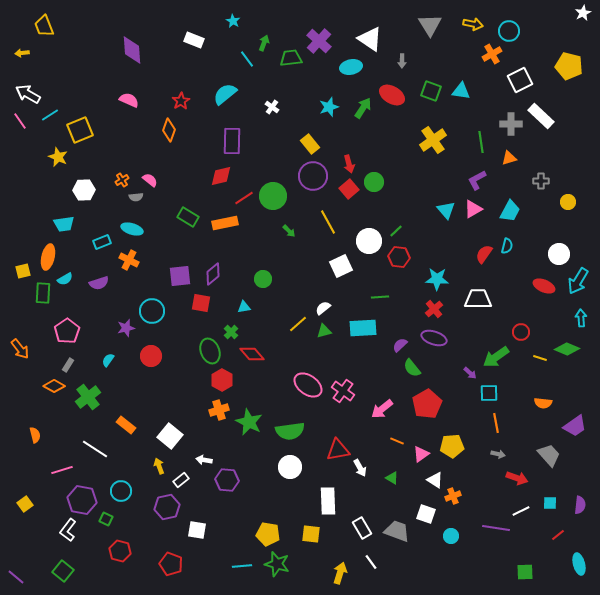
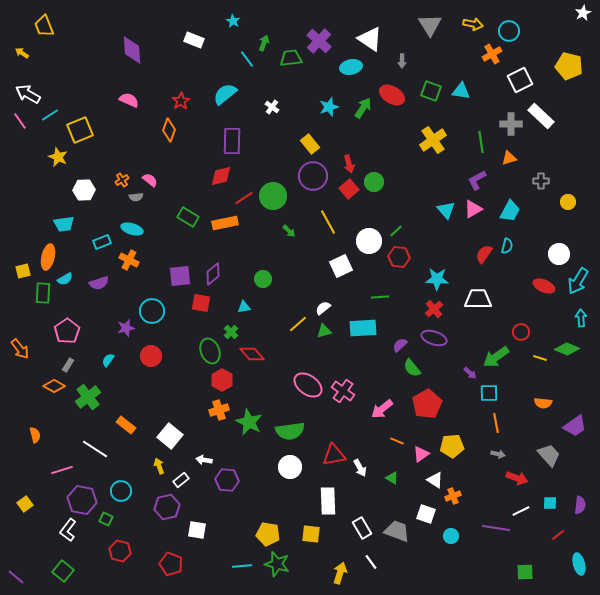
yellow arrow at (22, 53): rotated 40 degrees clockwise
red triangle at (338, 450): moved 4 px left, 5 px down
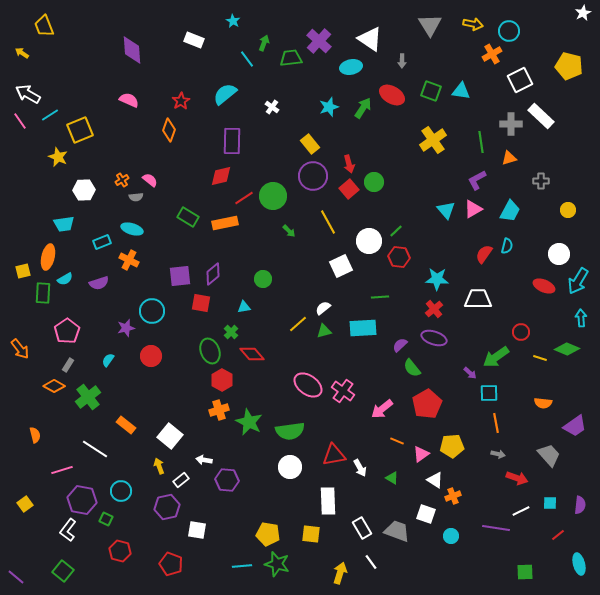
yellow circle at (568, 202): moved 8 px down
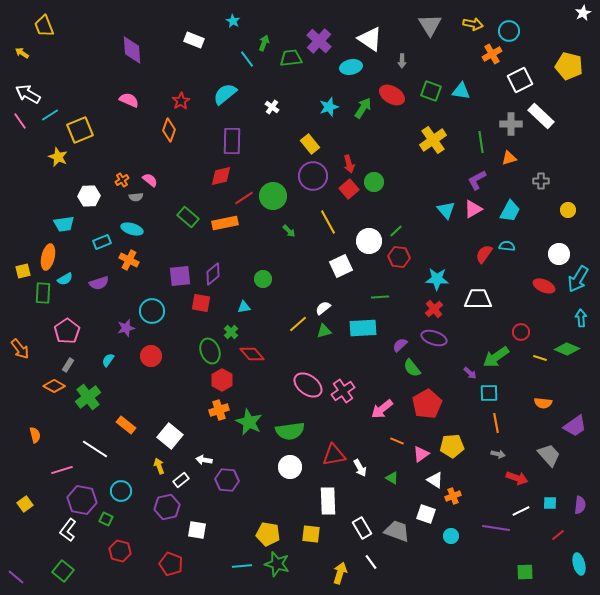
white hexagon at (84, 190): moved 5 px right, 6 px down
green rectangle at (188, 217): rotated 10 degrees clockwise
cyan semicircle at (507, 246): rotated 98 degrees counterclockwise
cyan arrow at (578, 281): moved 2 px up
pink cross at (343, 391): rotated 20 degrees clockwise
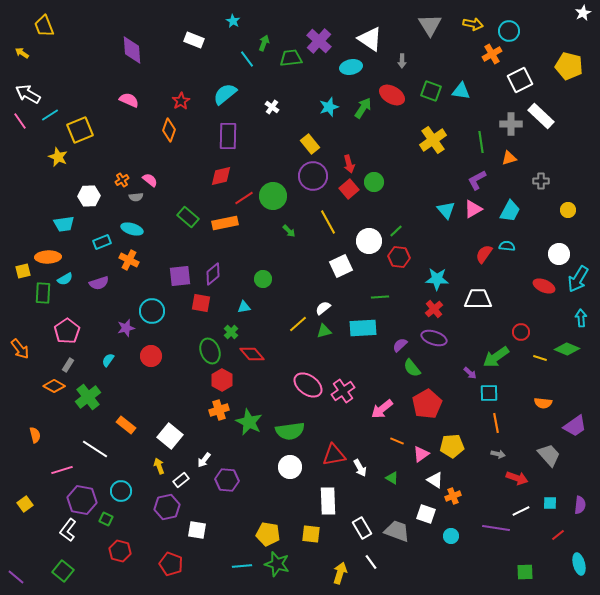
purple rectangle at (232, 141): moved 4 px left, 5 px up
orange ellipse at (48, 257): rotated 75 degrees clockwise
white arrow at (204, 460): rotated 63 degrees counterclockwise
